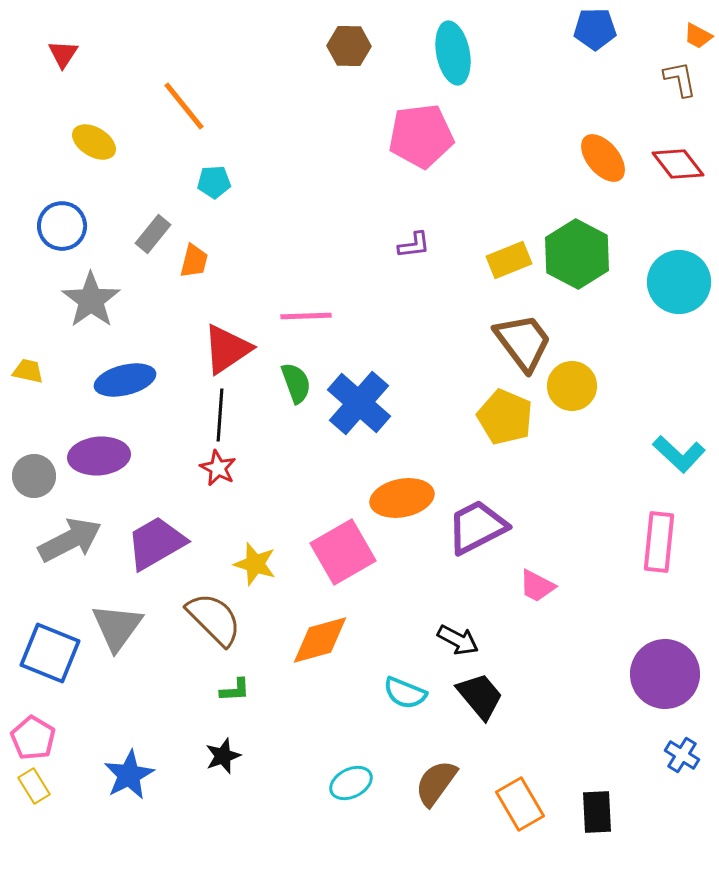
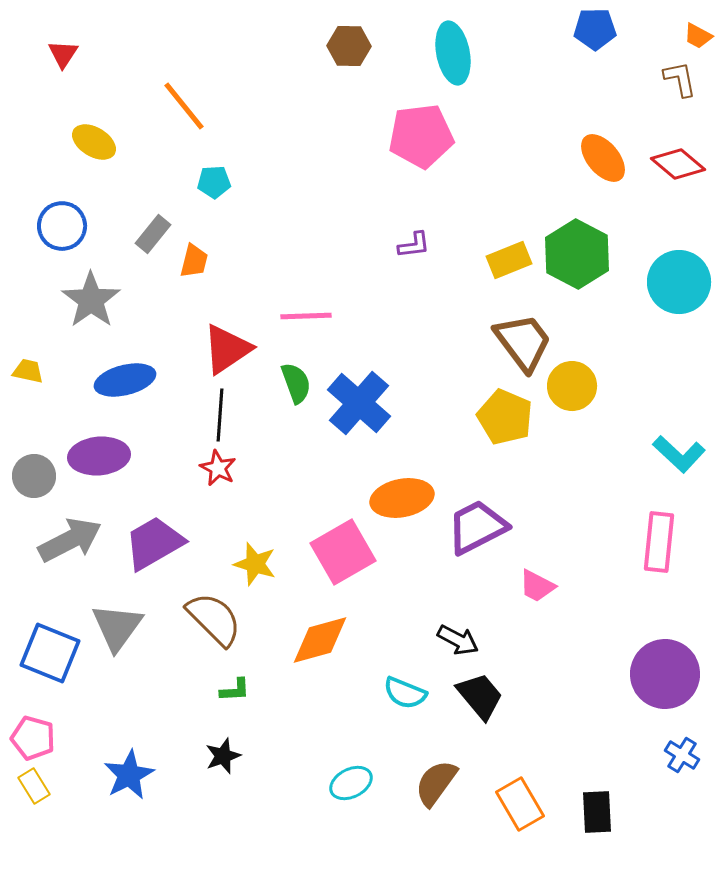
red diamond at (678, 164): rotated 12 degrees counterclockwise
purple trapezoid at (156, 543): moved 2 px left
pink pentagon at (33, 738): rotated 15 degrees counterclockwise
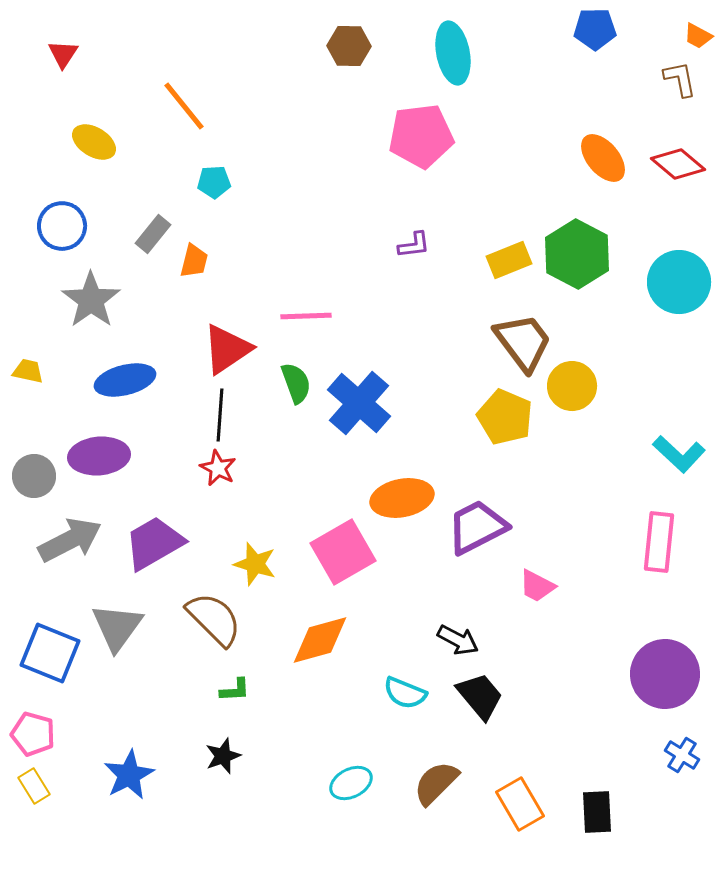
pink pentagon at (33, 738): moved 4 px up
brown semicircle at (436, 783): rotated 9 degrees clockwise
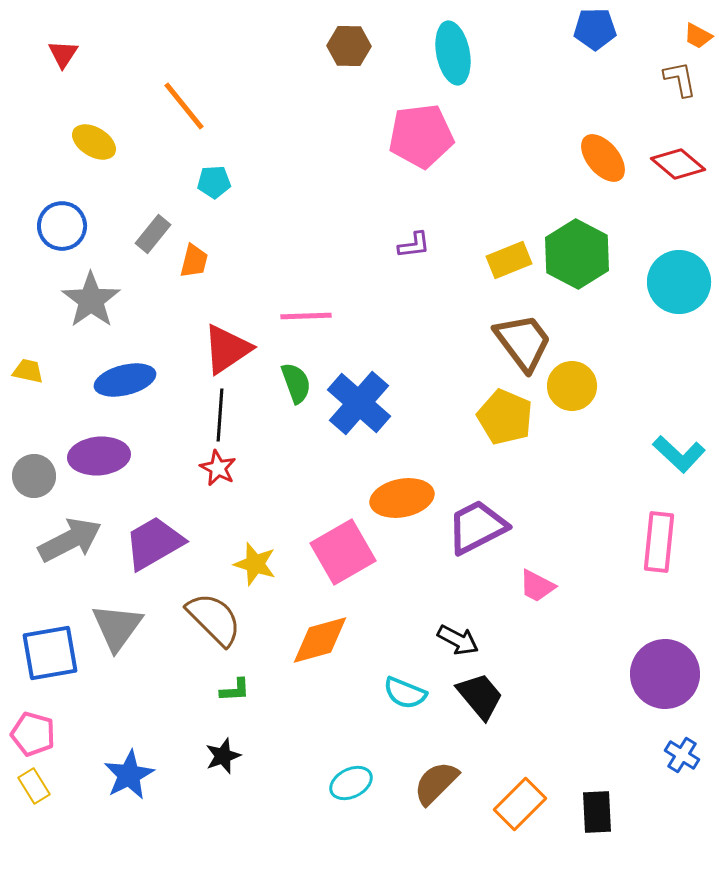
blue square at (50, 653): rotated 32 degrees counterclockwise
orange rectangle at (520, 804): rotated 75 degrees clockwise
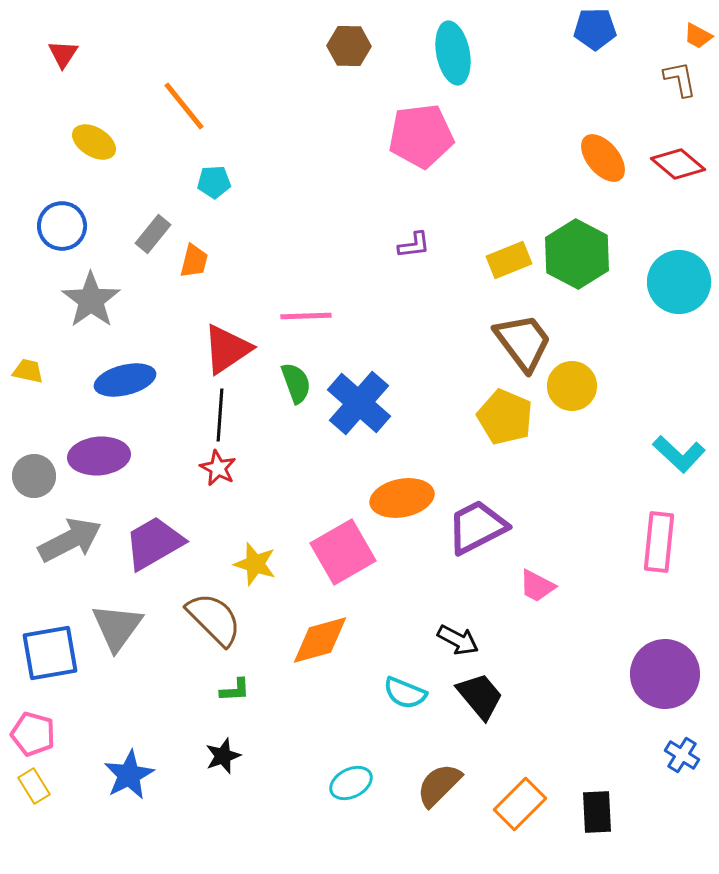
brown semicircle at (436, 783): moved 3 px right, 2 px down
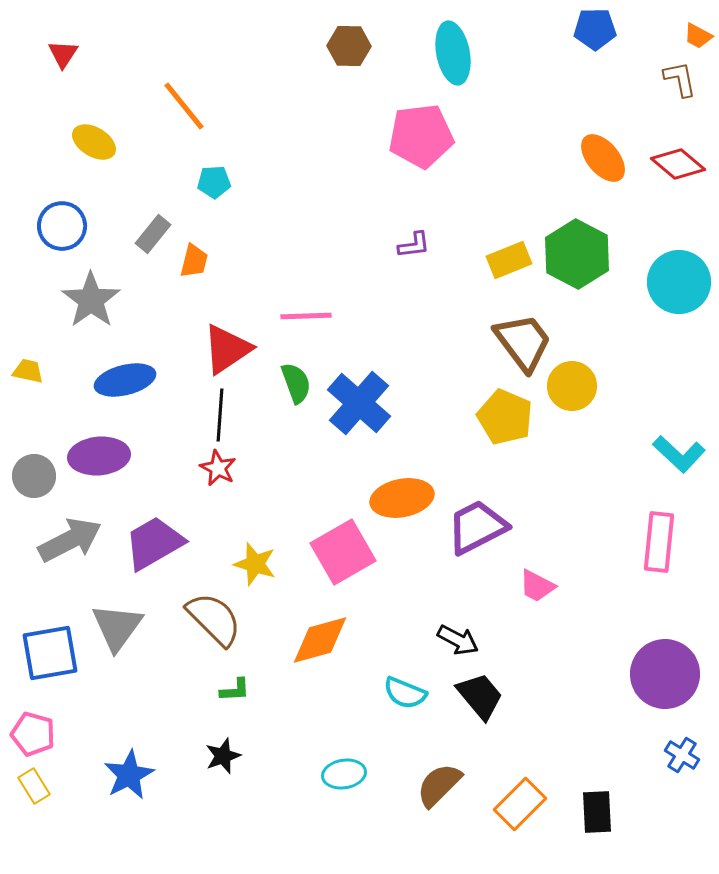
cyan ellipse at (351, 783): moved 7 px left, 9 px up; rotated 18 degrees clockwise
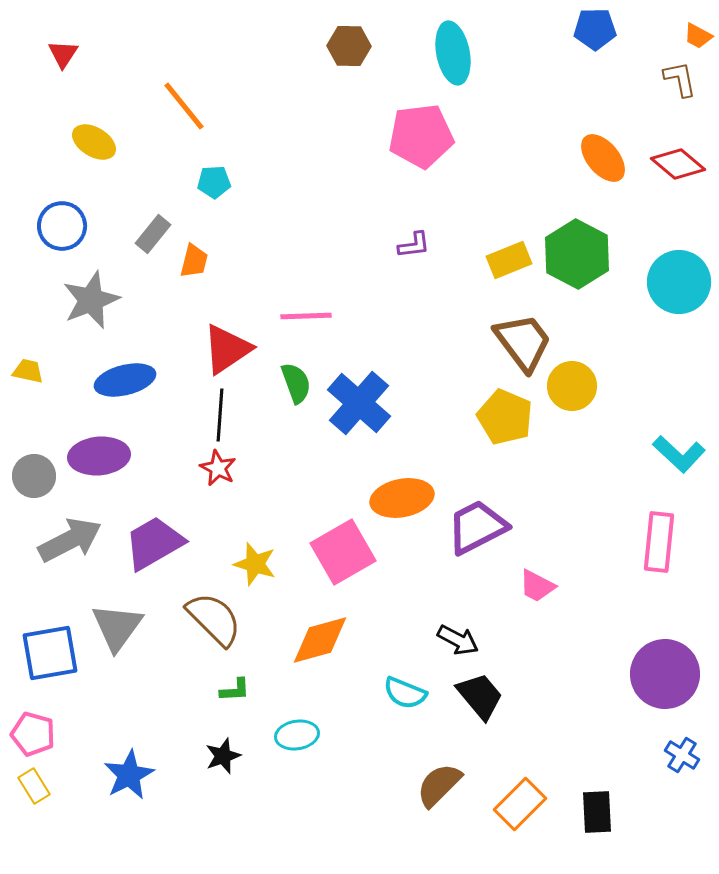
gray star at (91, 300): rotated 14 degrees clockwise
cyan ellipse at (344, 774): moved 47 px left, 39 px up
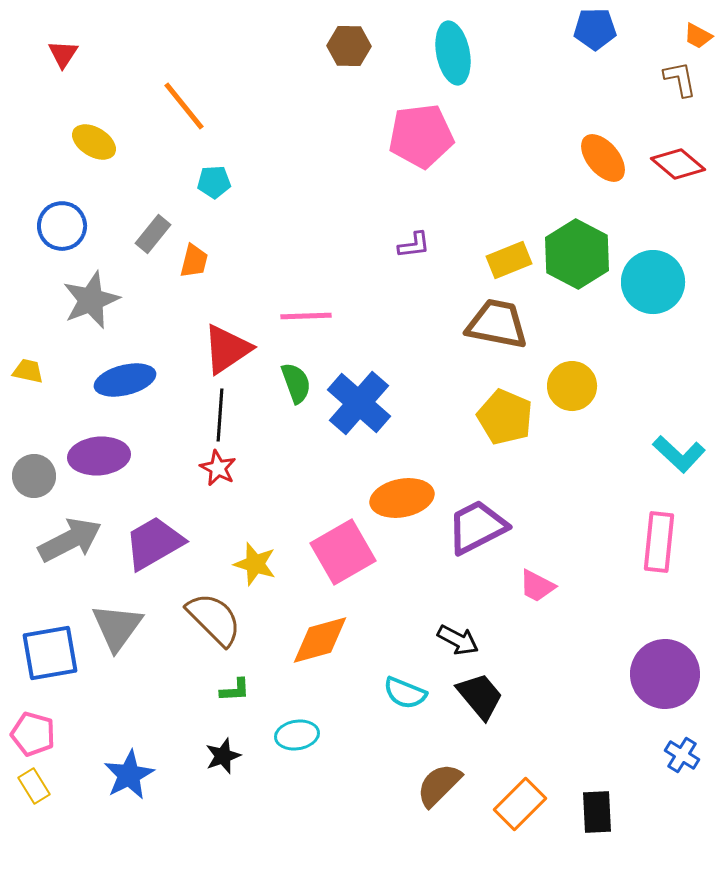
cyan circle at (679, 282): moved 26 px left
brown trapezoid at (523, 342): moved 26 px left, 18 px up; rotated 42 degrees counterclockwise
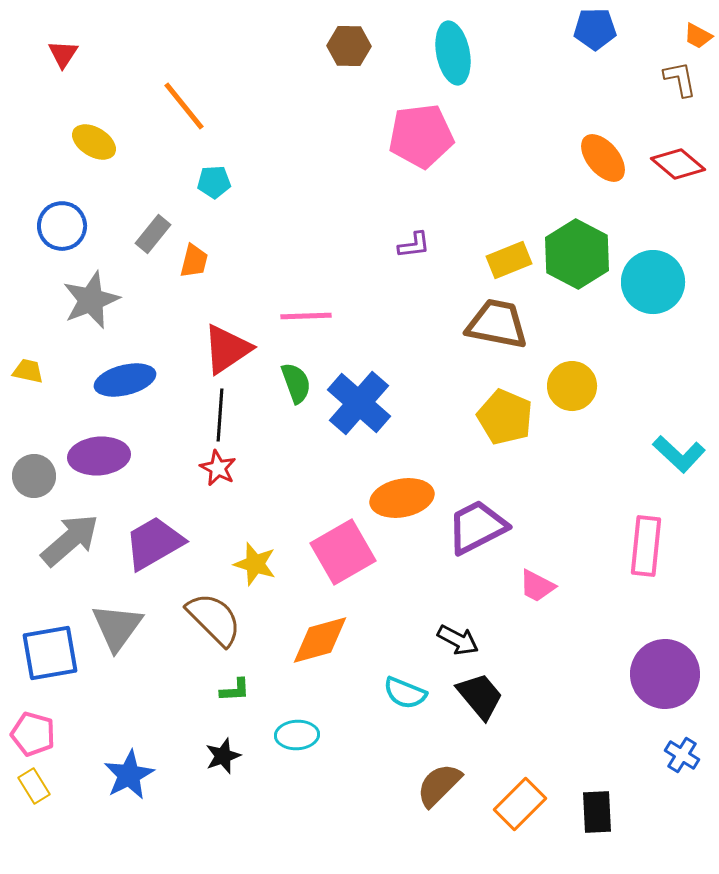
gray arrow at (70, 540): rotated 14 degrees counterclockwise
pink rectangle at (659, 542): moved 13 px left, 4 px down
cyan ellipse at (297, 735): rotated 6 degrees clockwise
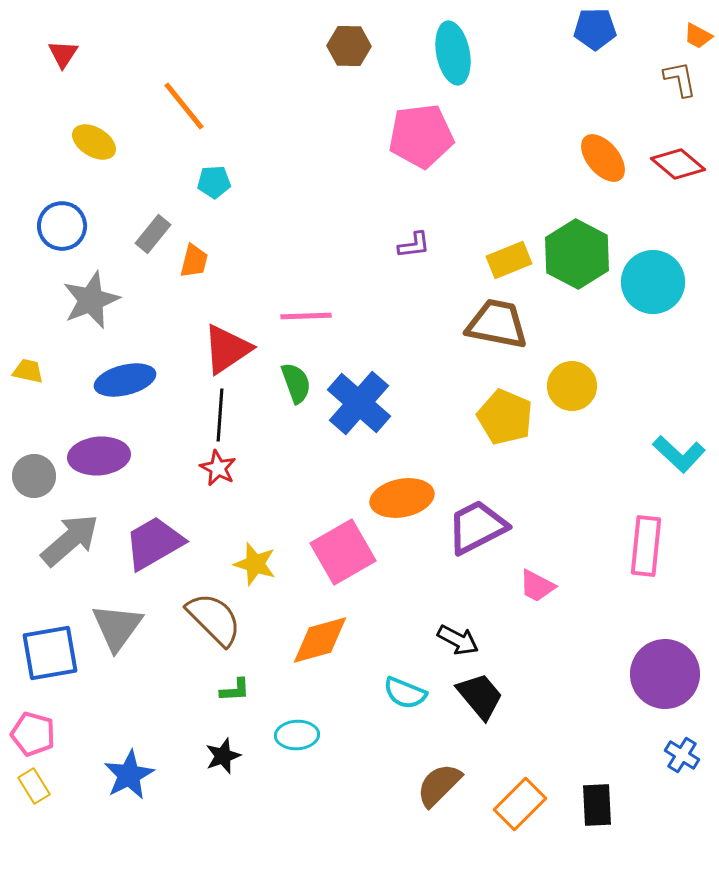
black rectangle at (597, 812): moved 7 px up
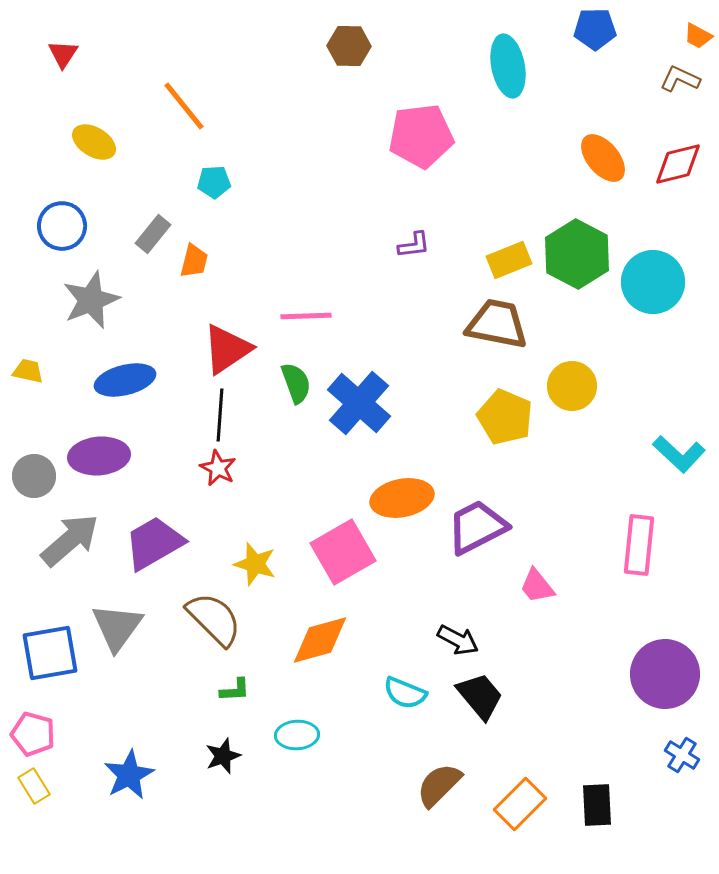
cyan ellipse at (453, 53): moved 55 px right, 13 px down
brown L-shape at (680, 79): rotated 54 degrees counterclockwise
red diamond at (678, 164): rotated 54 degrees counterclockwise
pink rectangle at (646, 546): moved 7 px left, 1 px up
pink trapezoid at (537, 586): rotated 24 degrees clockwise
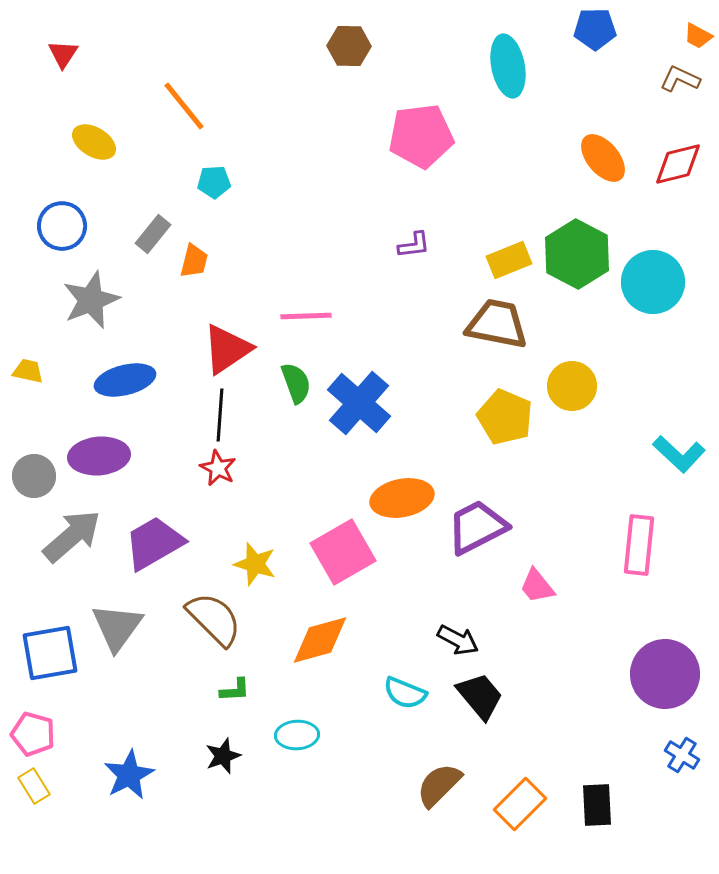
gray arrow at (70, 540): moved 2 px right, 4 px up
